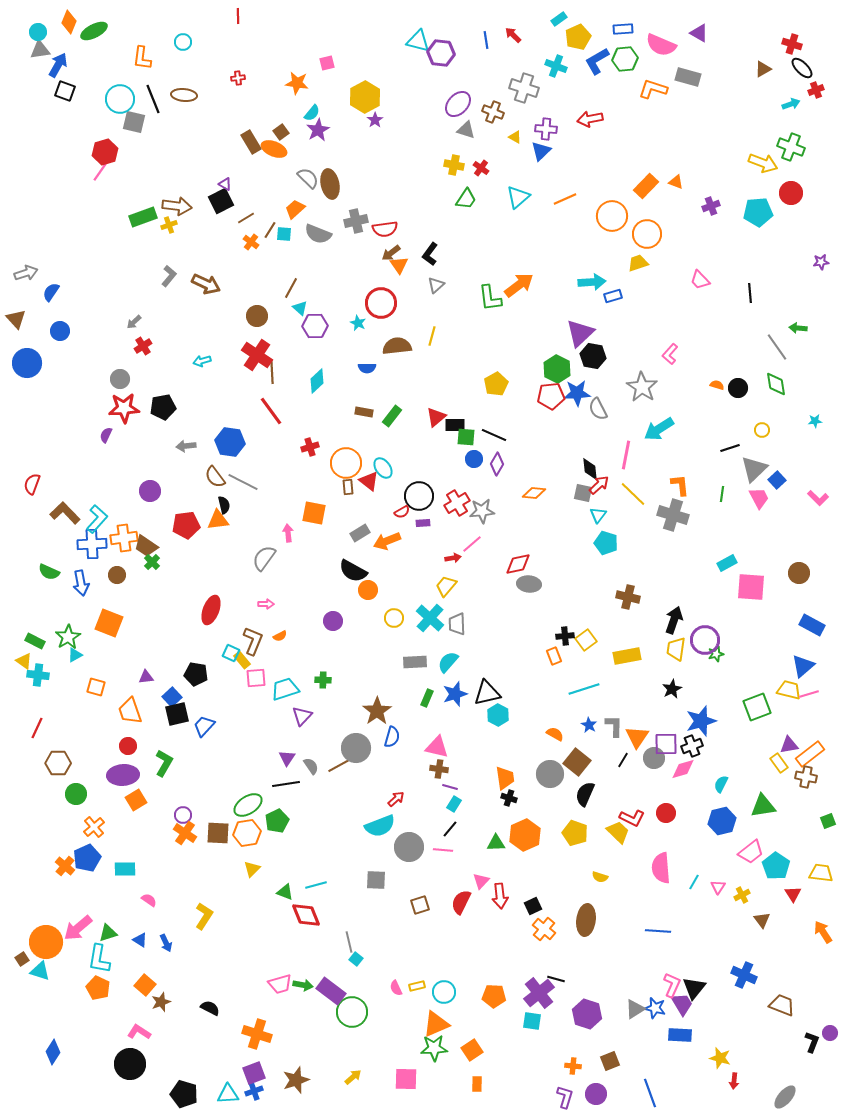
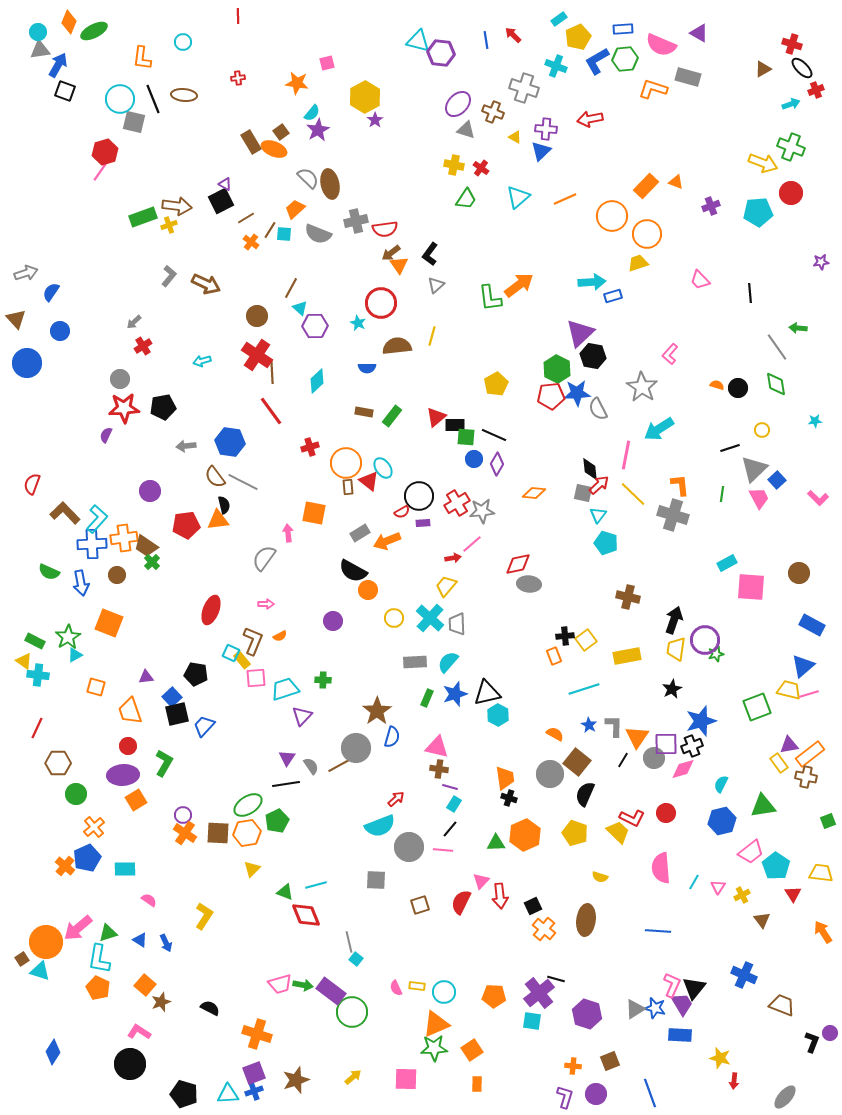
yellow rectangle at (417, 986): rotated 21 degrees clockwise
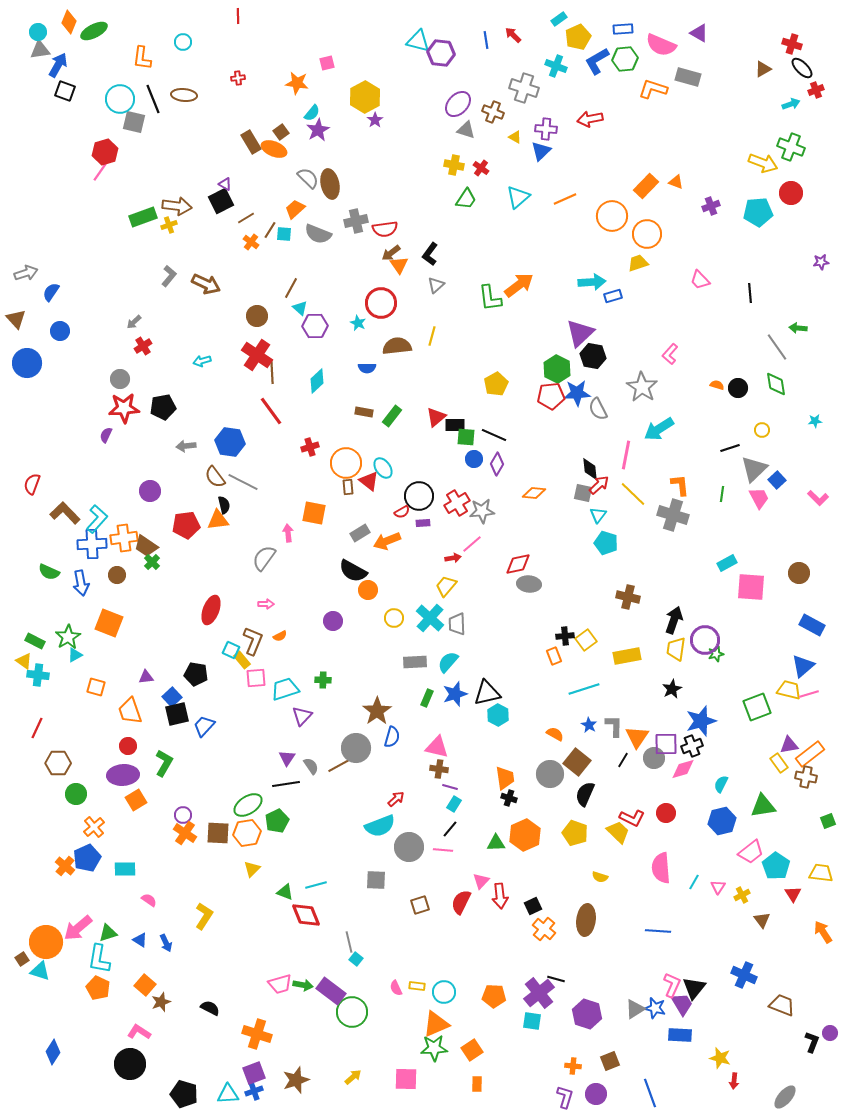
cyan square at (231, 653): moved 3 px up
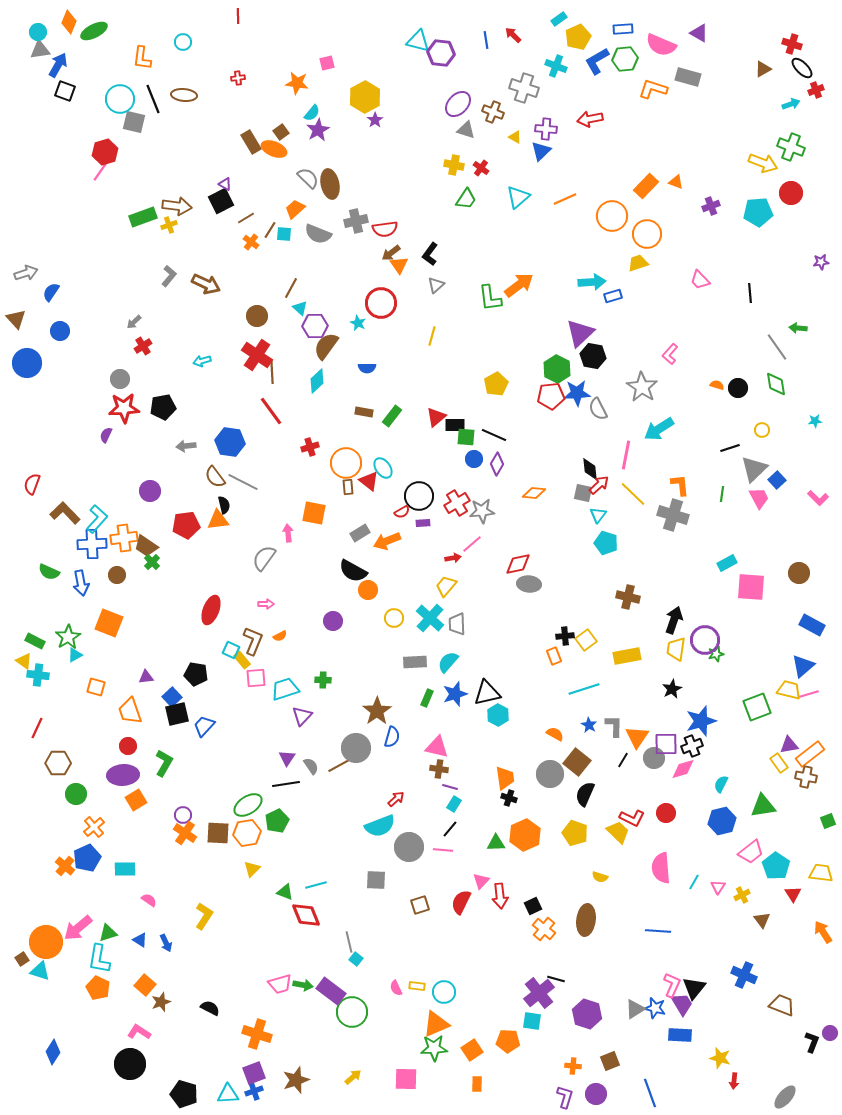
brown semicircle at (397, 346): moved 71 px left; rotated 48 degrees counterclockwise
orange pentagon at (494, 996): moved 14 px right, 45 px down
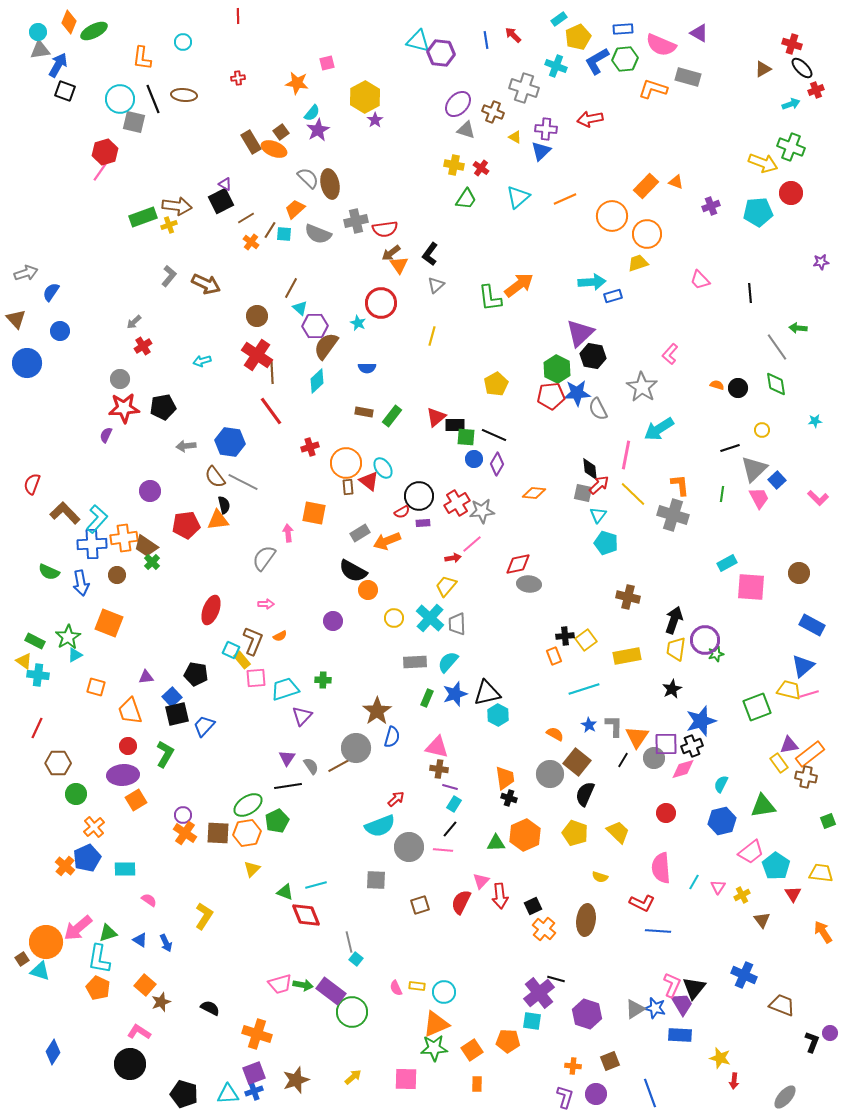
green L-shape at (164, 763): moved 1 px right, 9 px up
black line at (286, 784): moved 2 px right, 2 px down
red L-shape at (632, 818): moved 10 px right, 85 px down
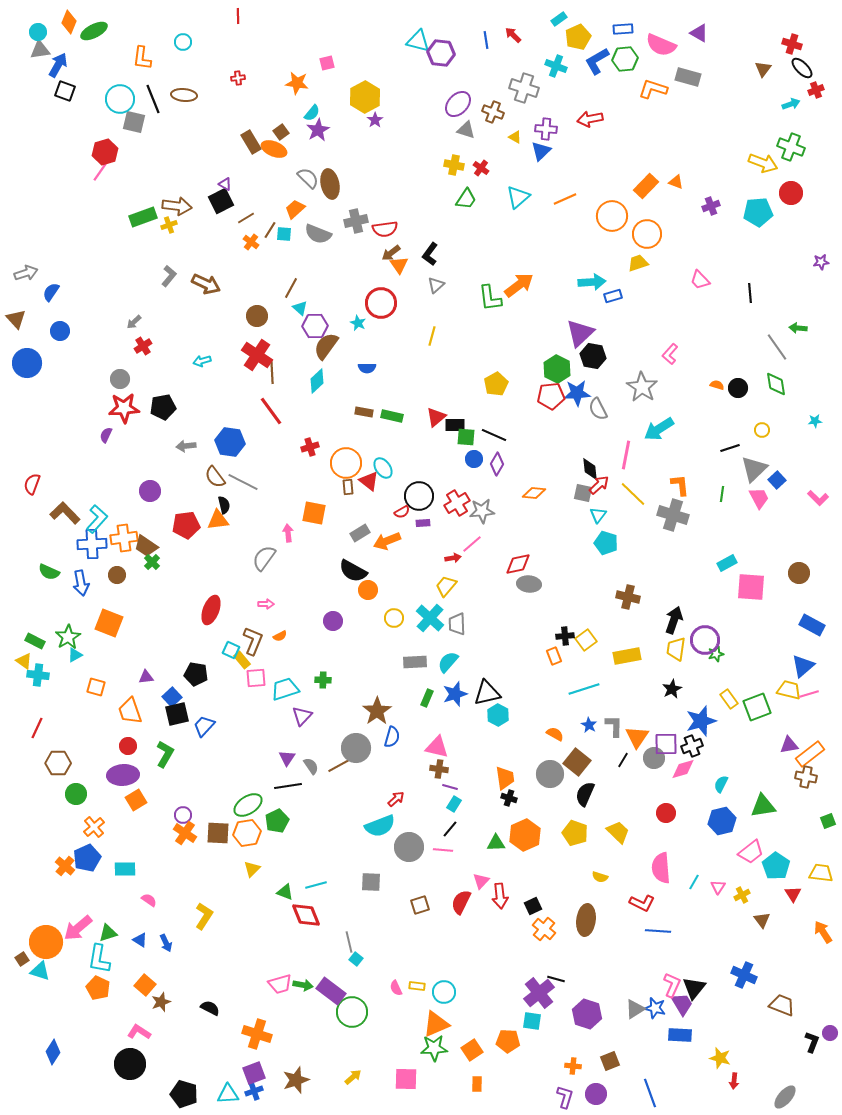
brown triangle at (763, 69): rotated 24 degrees counterclockwise
green rectangle at (392, 416): rotated 65 degrees clockwise
yellow rectangle at (779, 763): moved 50 px left, 64 px up
gray square at (376, 880): moved 5 px left, 2 px down
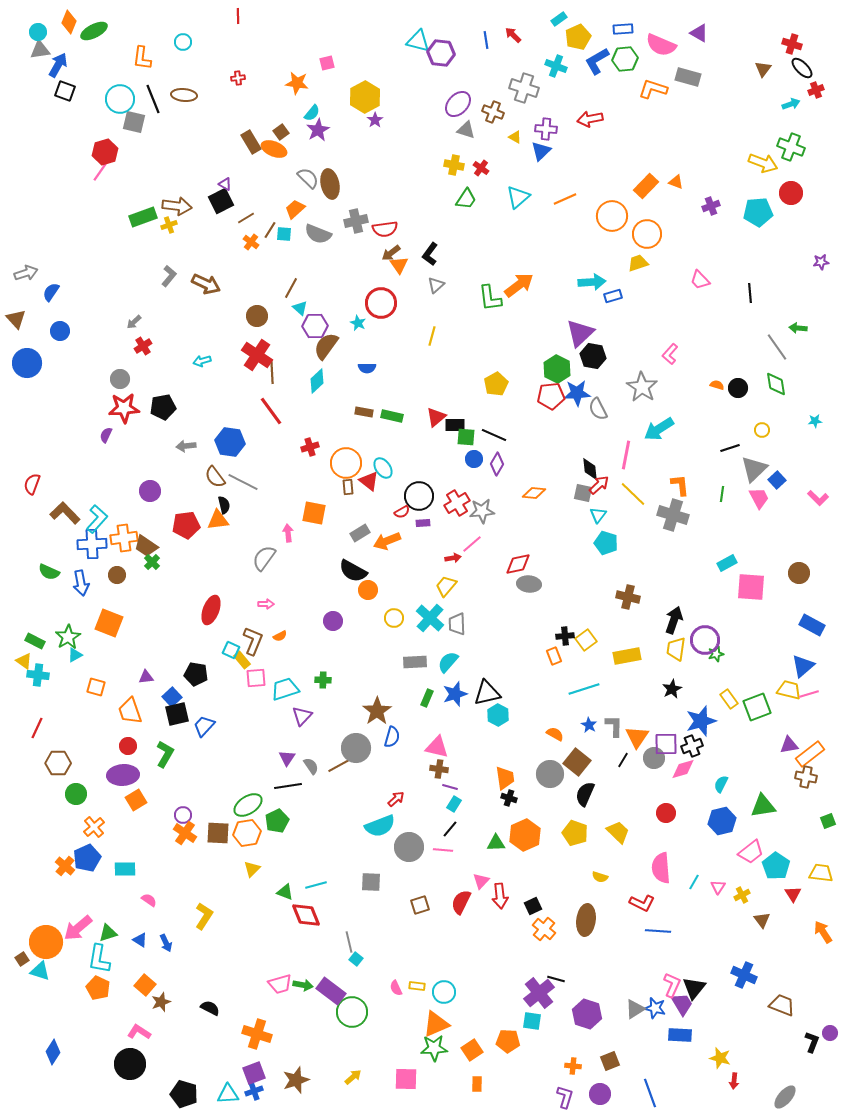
purple circle at (596, 1094): moved 4 px right
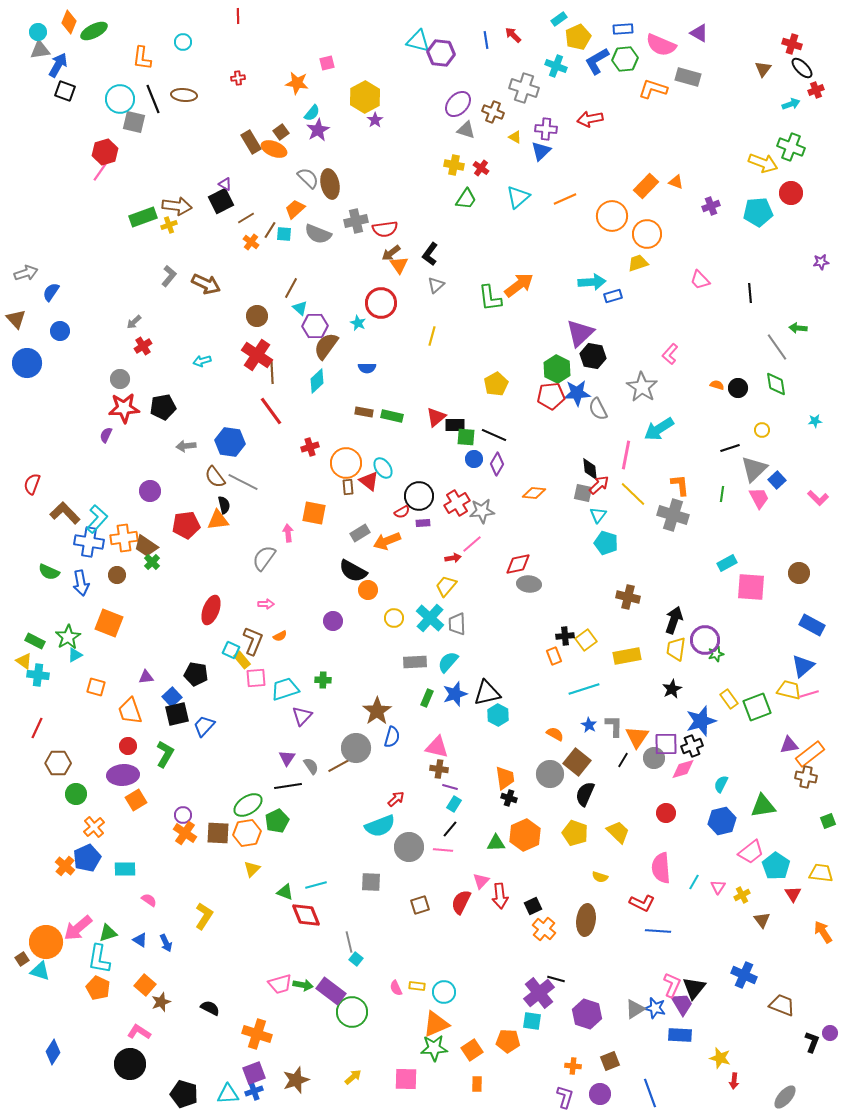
blue cross at (92, 544): moved 3 px left, 2 px up; rotated 12 degrees clockwise
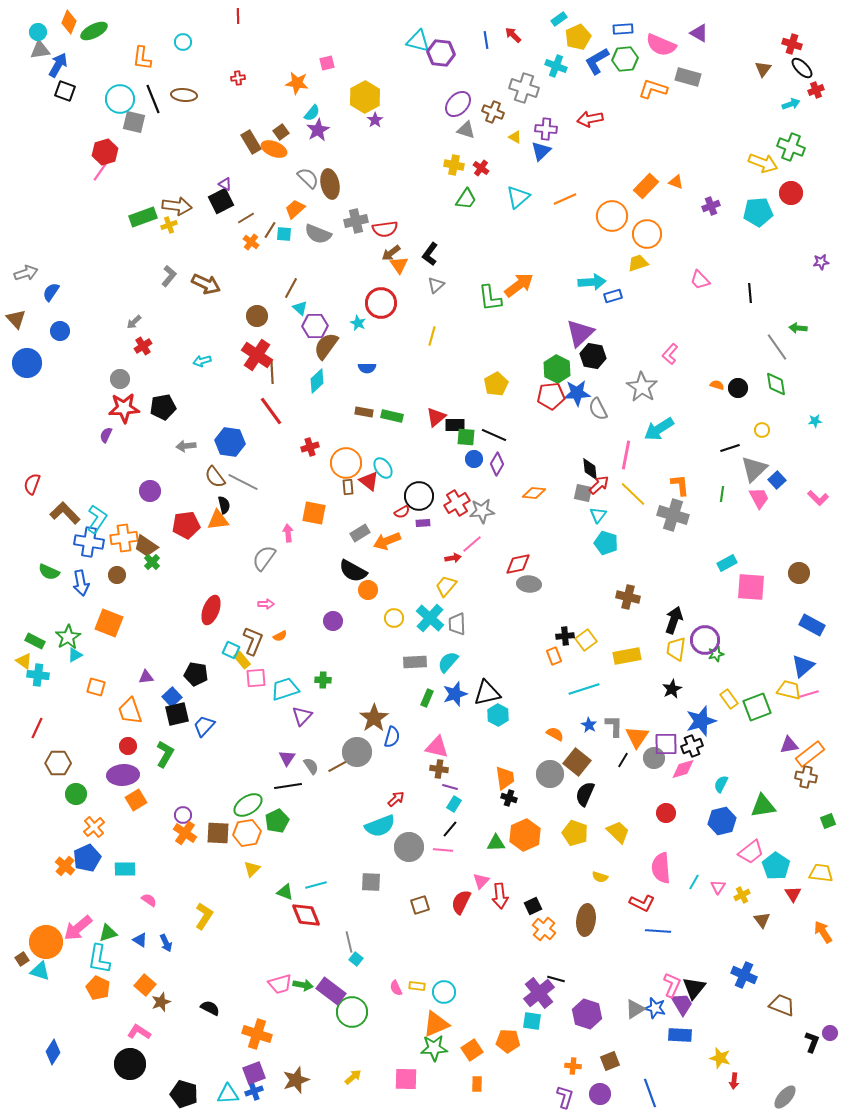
cyan L-shape at (97, 519): rotated 8 degrees counterclockwise
brown star at (377, 711): moved 3 px left, 7 px down
gray circle at (356, 748): moved 1 px right, 4 px down
